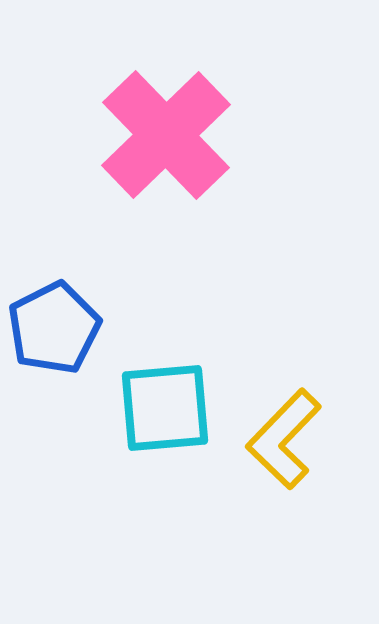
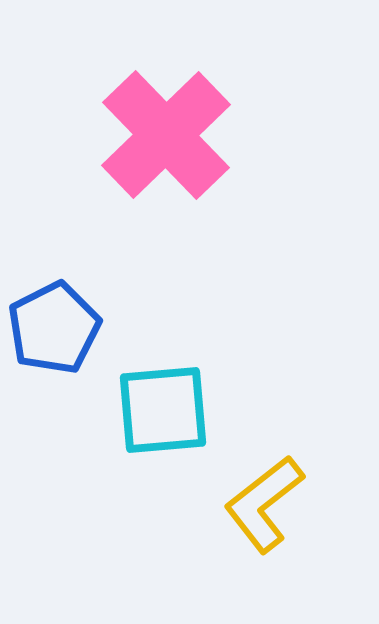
cyan square: moved 2 px left, 2 px down
yellow L-shape: moved 20 px left, 65 px down; rotated 8 degrees clockwise
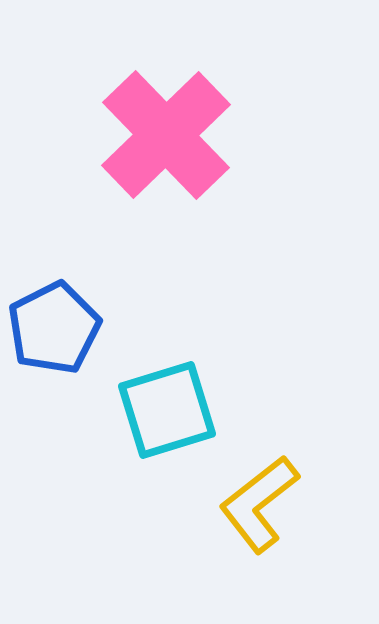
cyan square: moved 4 px right; rotated 12 degrees counterclockwise
yellow L-shape: moved 5 px left
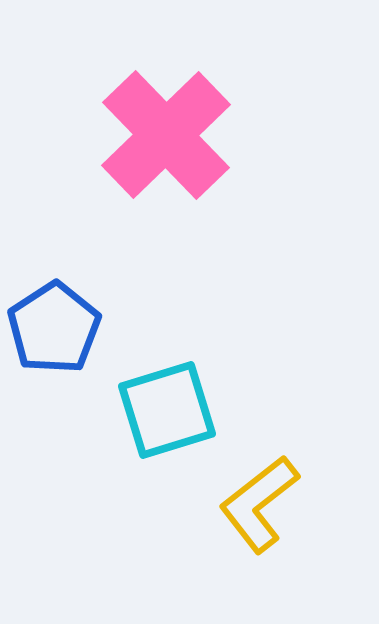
blue pentagon: rotated 6 degrees counterclockwise
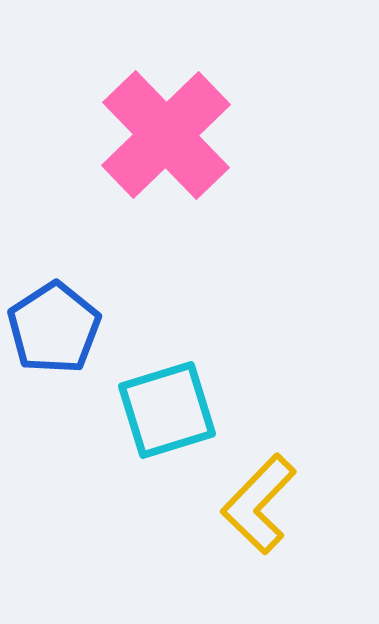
yellow L-shape: rotated 8 degrees counterclockwise
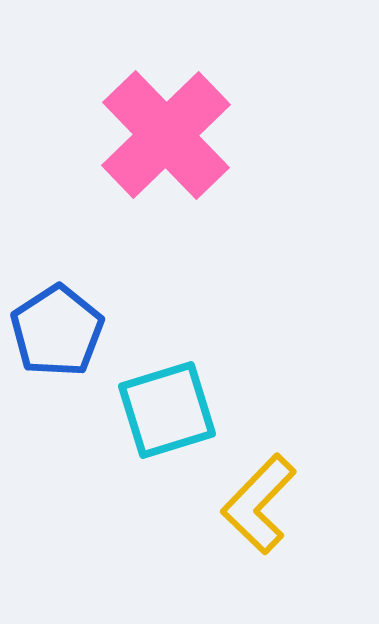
blue pentagon: moved 3 px right, 3 px down
